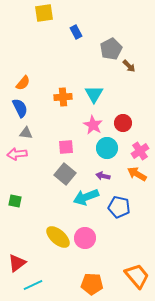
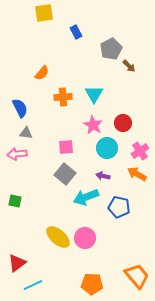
orange semicircle: moved 19 px right, 10 px up
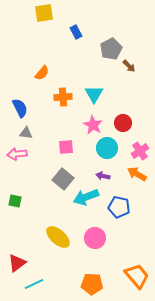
gray square: moved 2 px left, 5 px down
pink circle: moved 10 px right
cyan line: moved 1 px right, 1 px up
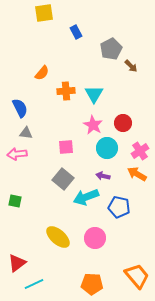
brown arrow: moved 2 px right
orange cross: moved 3 px right, 6 px up
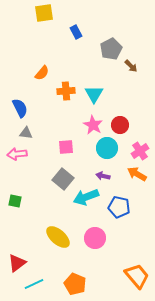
red circle: moved 3 px left, 2 px down
orange pentagon: moved 17 px left; rotated 20 degrees clockwise
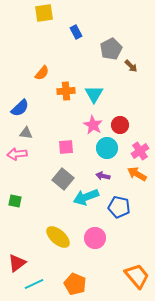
blue semicircle: rotated 72 degrees clockwise
